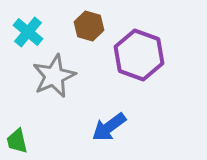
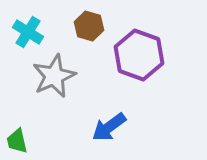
cyan cross: rotated 8 degrees counterclockwise
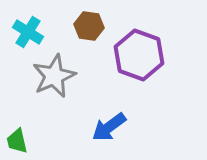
brown hexagon: rotated 8 degrees counterclockwise
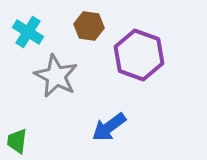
gray star: moved 2 px right; rotated 21 degrees counterclockwise
green trapezoid: rotated 20 degrees clockwise
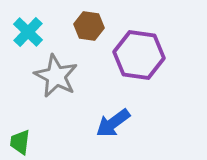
cyan cross: rotated 12 degrees clockwise
purple hexagon: rotated 12 degrees counterclockwise
blue arrow: moved 4 px right, 4 px up
green trapezoid: moved 3 px right, 1 px down
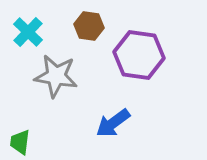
gray star: rotated 18 degrees counterclockwise
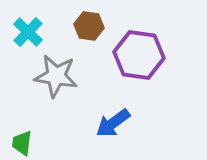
green trapezoid: moved 2 px right, 1 px down
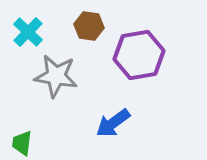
purple hexagon: rotated 18 degrees counterclockwise
